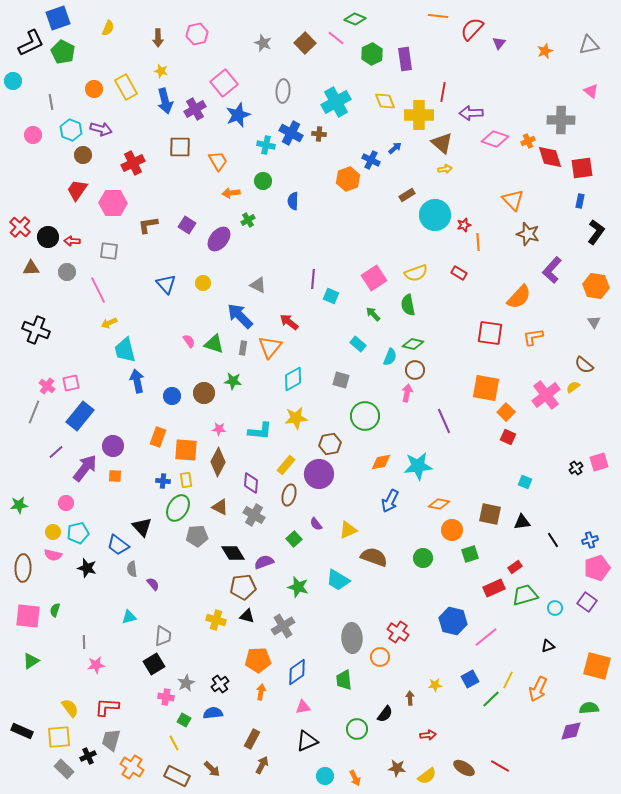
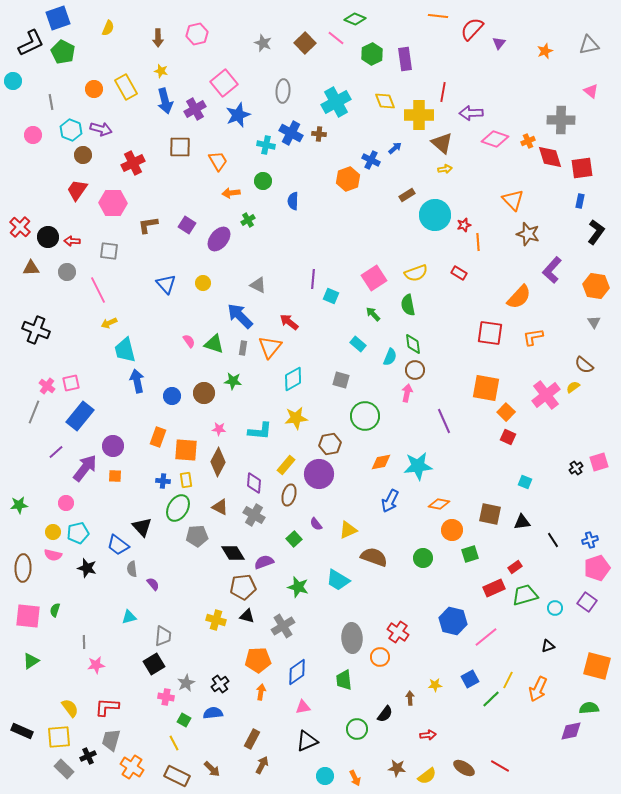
green diamond at (413, 344): rotated 70 degrees clockwise
purple diamond at (251, 483): moved 3 px right
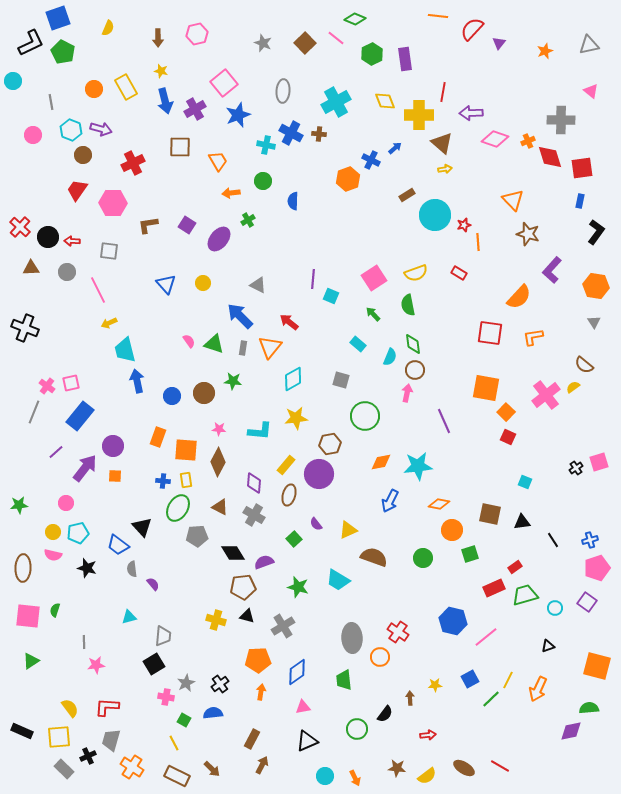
black cross at (36, 330): moved 11 px left, 2 px up
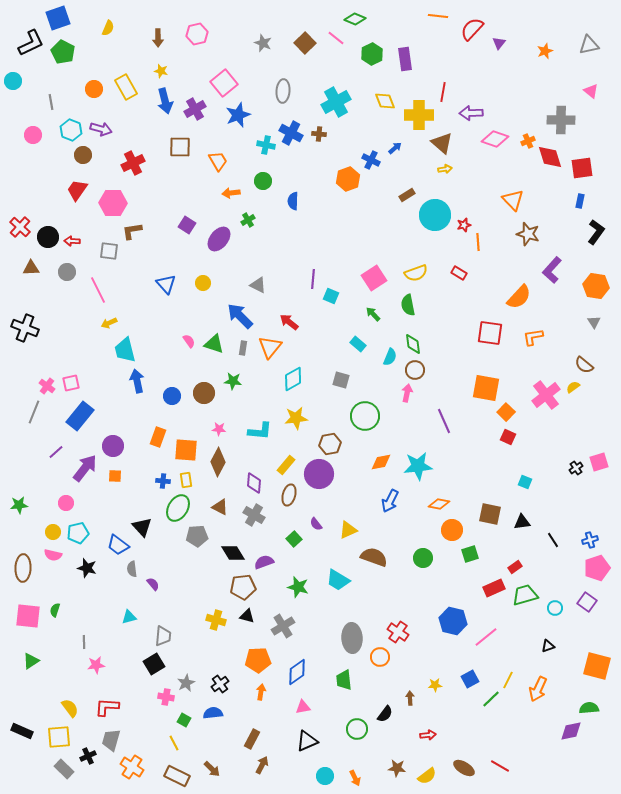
brown L-shape at (148, 225): moved 16 px left, 6 px down
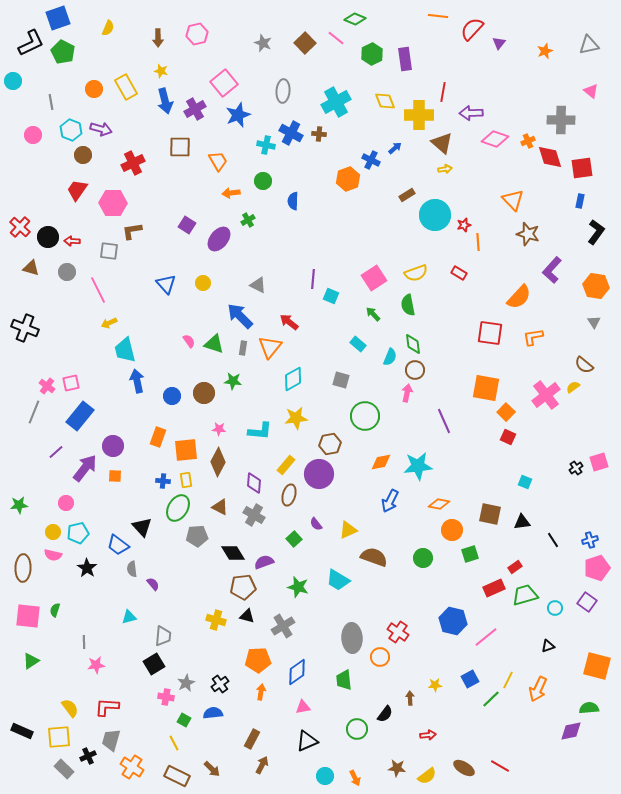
brown triangle at (31, 268): rotated 18 degrees clockwise
orange square at (186, 450): rotated 10 degrees counterclockwise
black star at (87, 568): rotated 18 degrees clockwise
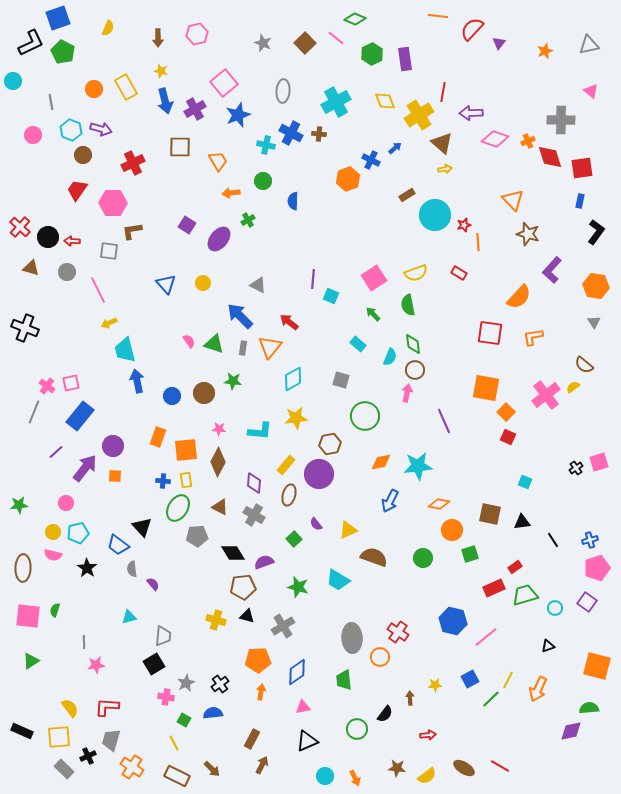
yellow cross at (419, 115): rotated 32 degrees counterclockwise
